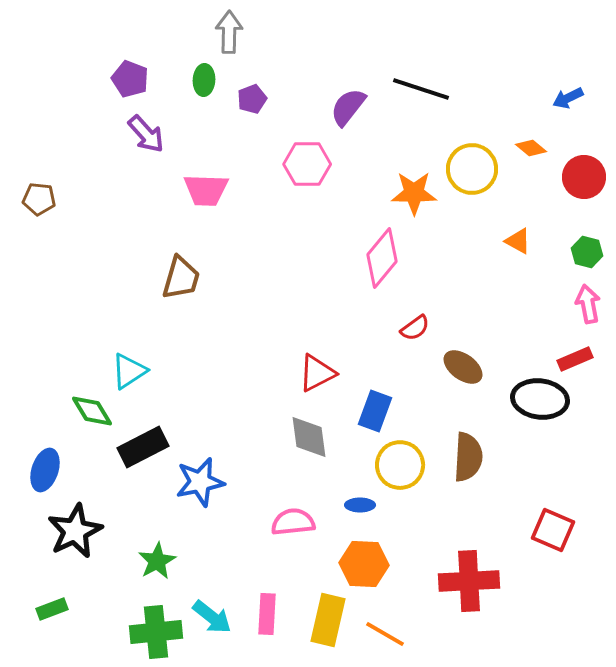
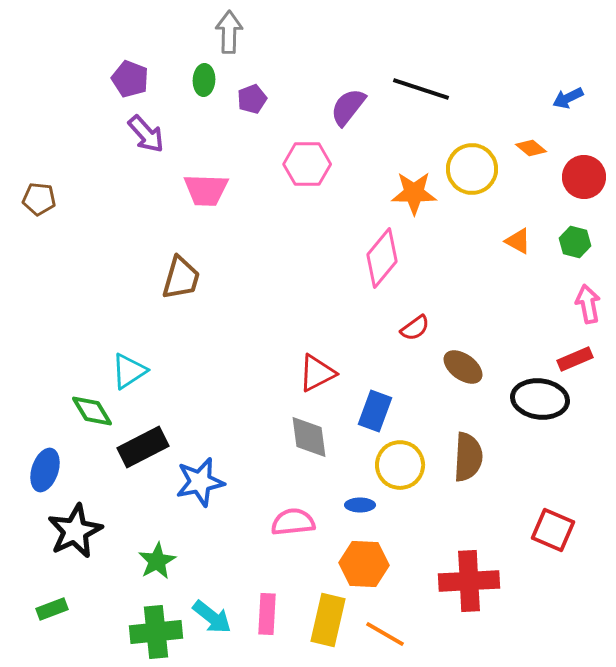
green hexagon at (587, 252): moved 12 px left, 10 px up
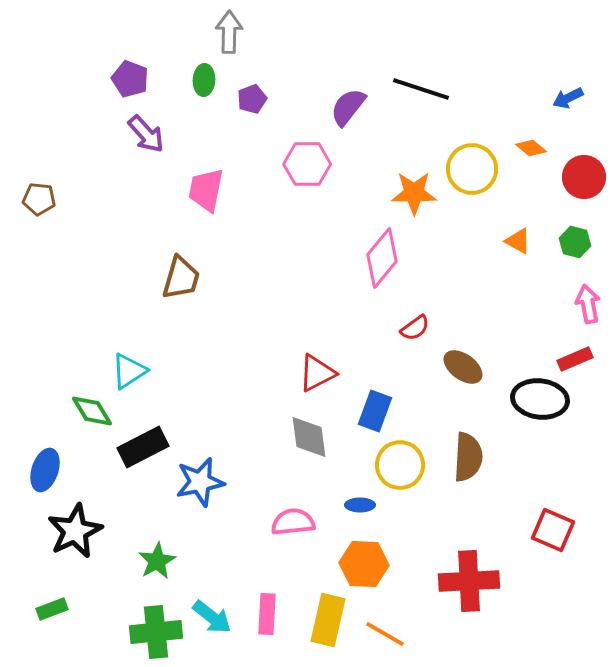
pink trapezoid at (206, 190): rotated 99 degrees clockwise
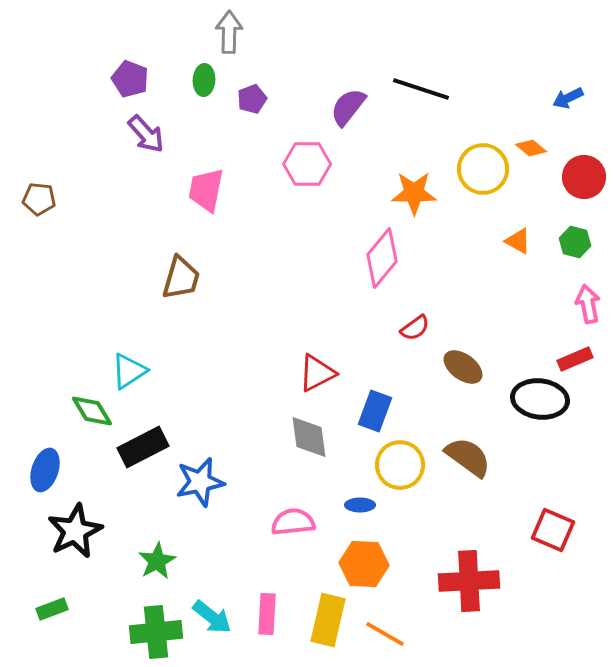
yellow circle at (472, 169): moved 11 px right
brown semicircle at (468, 457): rotated 57 degrees counterclockwise
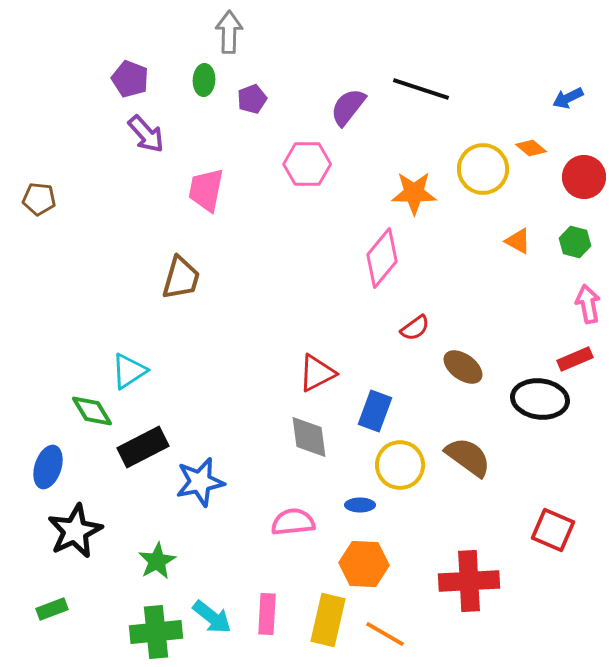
blue ellipse at (45, 470): moved 3 px right, 3 px up
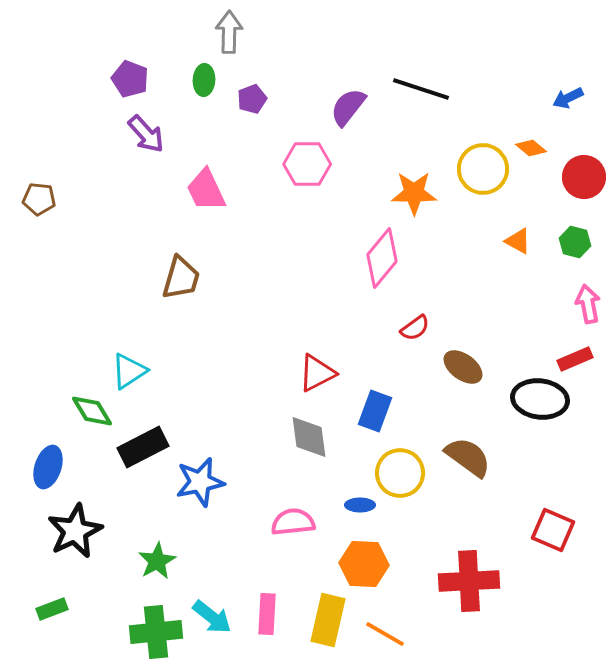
pink trapezoid at (206, 190): rotated 36 degrees counterclockwise
yellow circle at (400, 465): moved 8 px down
